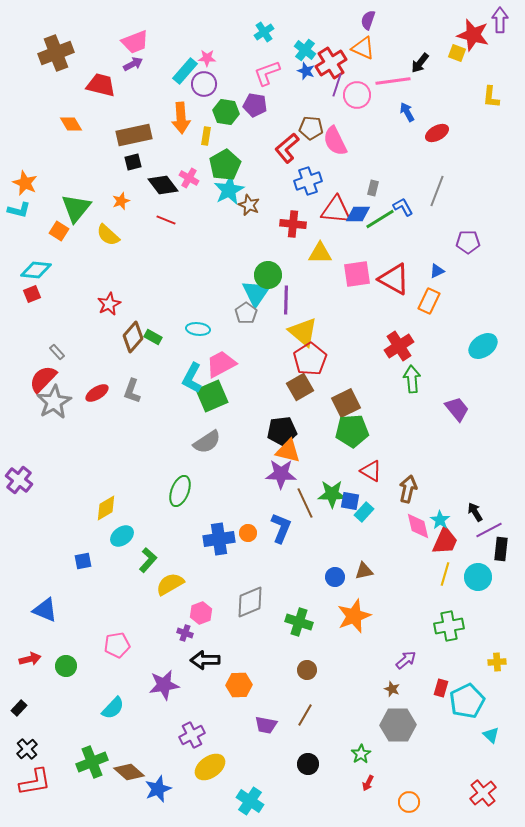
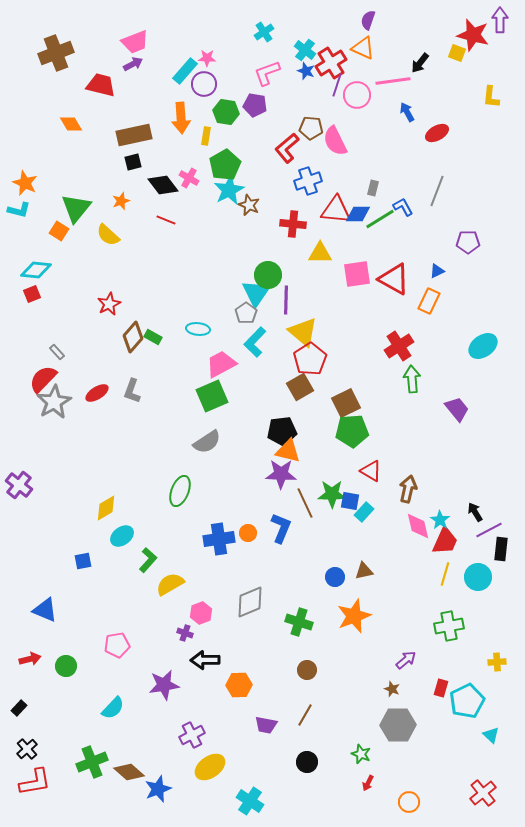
cyan L-shape at (192, 378): moved 63 px right, 36 px up; rotated 16 degrees clockwise
purple cross at (19, 480): moved 5 px down
green star at (361, 754): rotated 18 degrees counterclockwise
black circle at (308, 764): moved 1 px left, 2 px up
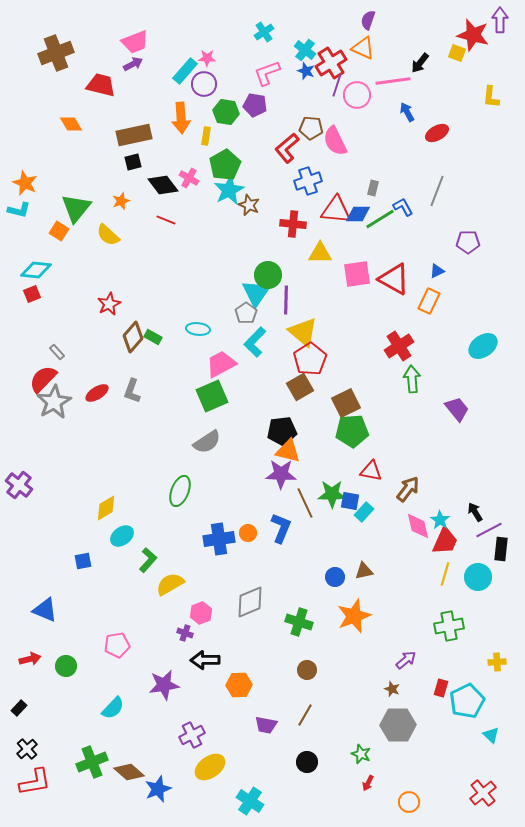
red triangle at (371, 471): rotated 20 degrees counterclockwise
brown arrow at (408, 489): rotated 24 degrees clockwise
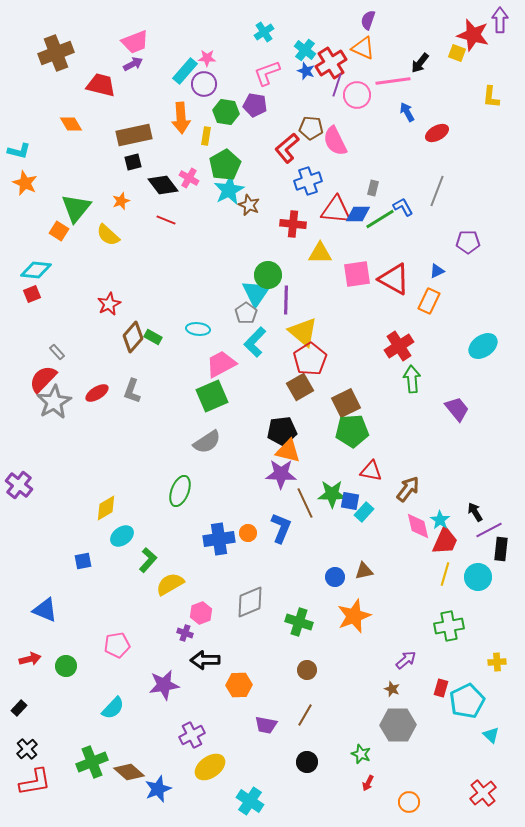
cyan L-shape at (19, 210): moved 59 px up
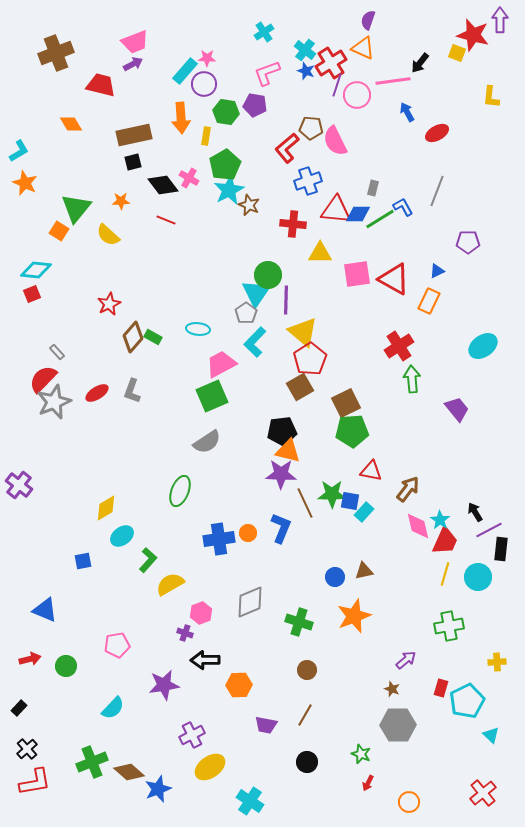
cyan L-shape at (19, 151): rotated 45 degrees counterclockwise
orange star at (121, 201): rotated 18 degrees clockwise
gray star at (54, 402): rotated 8 degrees clockwise
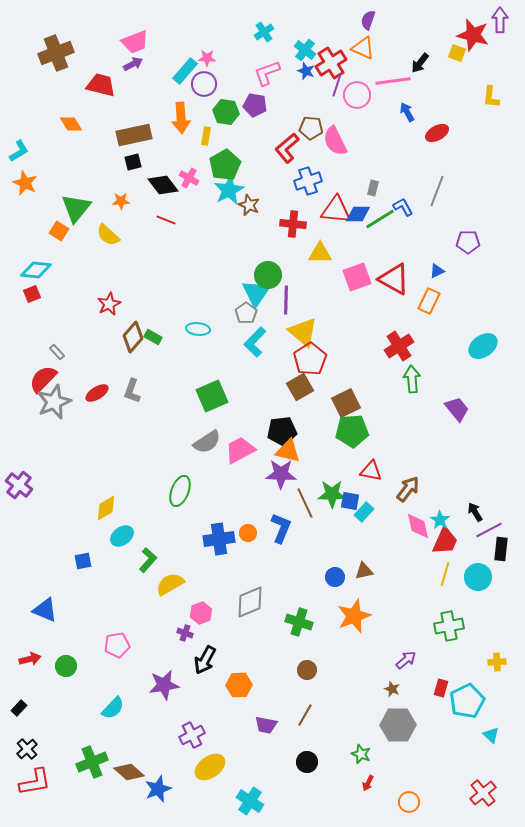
pink square at (357, 274): moved 3 px down; rotated 12 degrees counterclockwise
pink trapezoid at (221, 364): moved 19 px right, 86 px down
black arrow at (205, 660): rotated 60 degrees counterclockwise
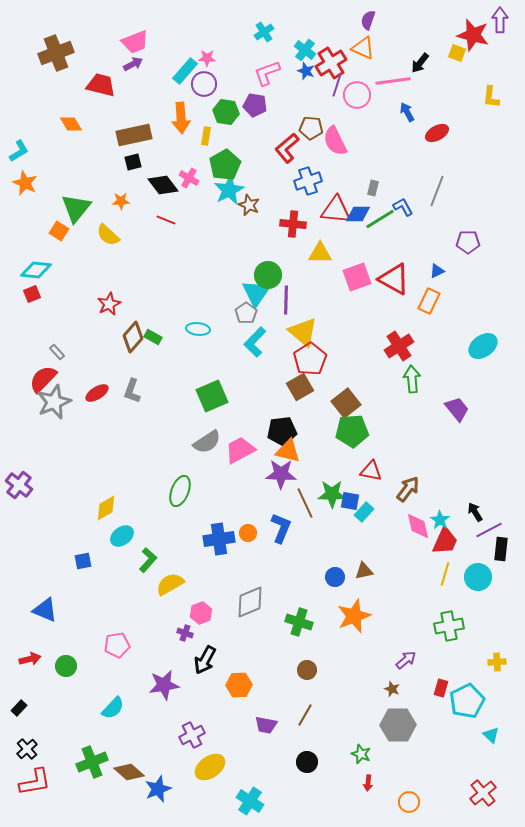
brown square at (346, 403): rotated 12 degrees counterclockwise
red arrow at (368, 783): rotated 21 degrees counterclockwise
